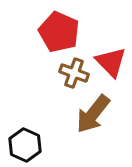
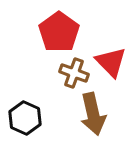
red pentagon: rotated 12 degrees clockwise
brown arrow: rotated 51 degrees counterclockwise
black hexagon: moved 27 px up
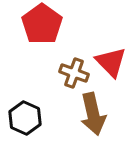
red pentagon: moved 17 px left, 8 px up
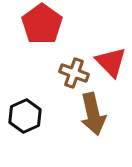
black hexagon: moved 2 px up; rotated 12 degrees clockwise
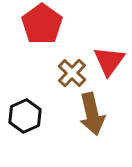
red triangle: moved 2 px left, 1 px up; rotated 20 degrees clockwise
brown cross: moved 2 px left; rotated 24 degrees clockwise
brown arrow: moved 1 px left
